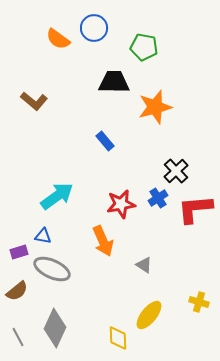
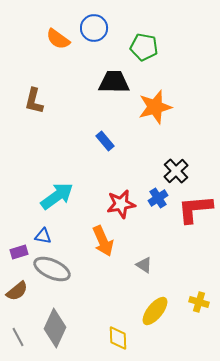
brown L-shape: rotated 64 degrees clockwise
yellow ellipse: moved 6 px right, 4 px up
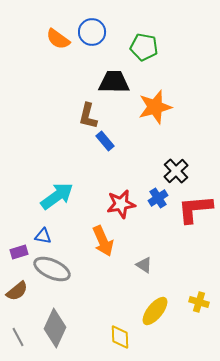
blue circle: moved 2 px left, 4 px down
brown L-shape: moved 54 px right, 15 px down
yellow diamond: moved 2 px right, 1 px up
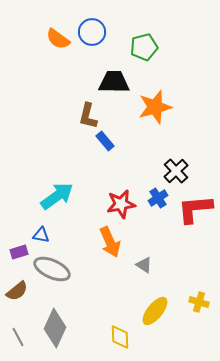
green pentagon: rotated 24 degrees counterclockwise
blue triangle: moved 2 px left, 1 px up
orange arrow: moved 7 px right, 1 px down
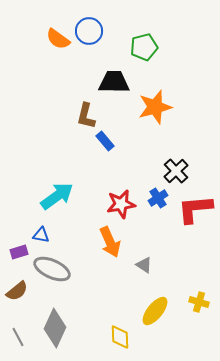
blue circle: moved 3 px left, 1 px up
brown L-shape: moved 2 px left
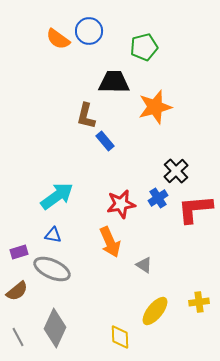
blue triangle: moved 12 px right
yellow cross: rotated 24 degrees counterclockwise
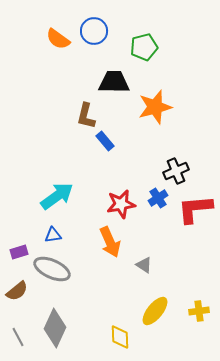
blue circle: moved 5 px right
black cross: rotated 20 degrees clockwise
blue triangle: rotated 18 degrees counterclockwise
yellow cross: moved 9 px down
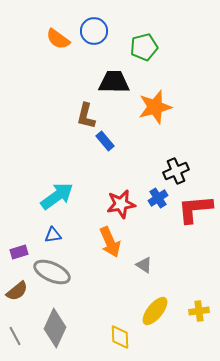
gray ellipse: moved 3 px down
gray line: moved 3 px left, 1 px up
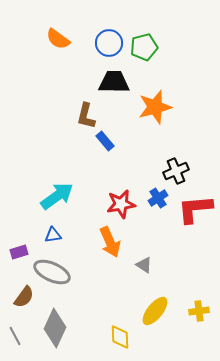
blue circle: moved 15 px right, 12 px down
brown semicircle: moved 7 px right, 6 px down; rotated 15 degrees counterclockwise
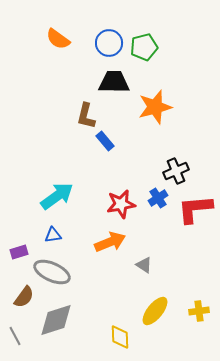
orange arrow: rotated 88 degrees counterclockwise
gray diamond: moved 1 px right, 8 px up; rotated 48 degrees clockwise
